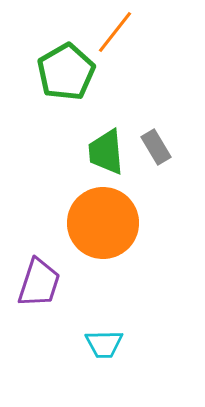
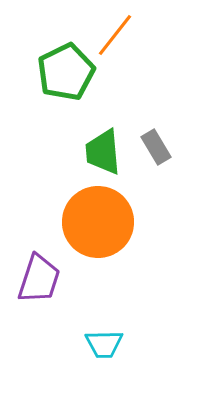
orange line: moved 3 px down
green pentagon: rotated 4 degrees clockwise
green trapezoid: moved 3 px left
orange circle: moved 5 px left, 1 px up
purple trapezoid: moved 4 px up
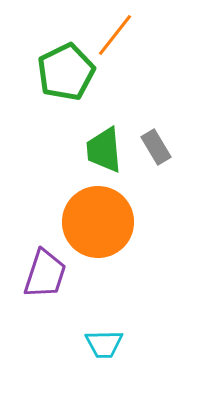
green trapezoid: moved 1 px right, 2 px up
purple trapezoid: moved 6 px right, 5 px up
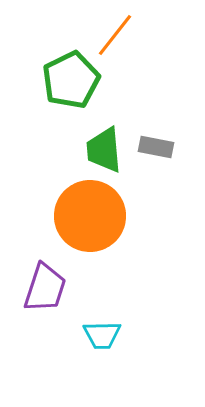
green pentagon: moved 5 px right, 8 px down
gray rectangle: rotated 48 degrees counterclockwise
orange circle: moved 8 px left, 6 px up
purple trapezoid: moved 14 px down
cyan trapezoid: moved 2 px left, 9 px up
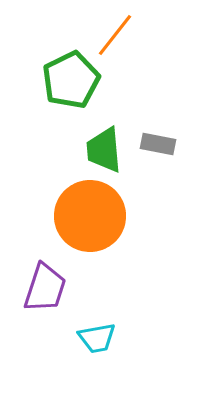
gray rectangle: moved 2 px right, 3 px up
cyan trapezoid: moved 5 px left, 3 px down; rotated 9 degrees counterclockwise
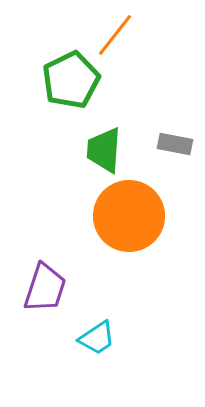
gray rectangle: moved 17 px right
green trapezoid: rotated 9 degrees clockwise
orange circle: moved 39 px right
cyan trapezoid: rotated 24 degrees counterclockwise
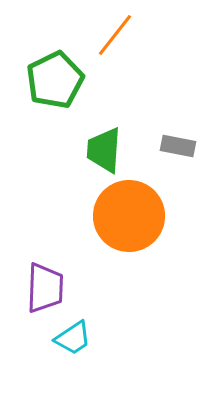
green pentagon: moved 16 px left
gray rectangle: moved 3 px right, 2 px down
purple trapezoid: rotated 16 degrees counterclockwise
cyan trapezoid: moved 24 px left
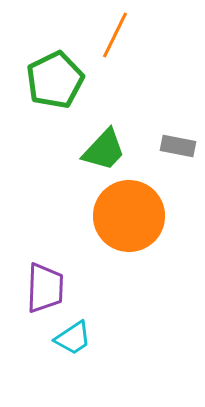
orange line: rotated 12 degrees counterclockwise
green trapezoid: rotated 141 degrees counterclockwise
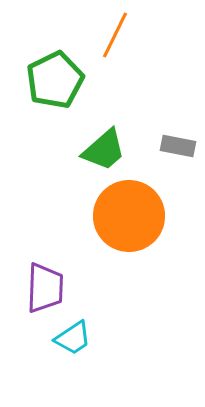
green trapezoid: rotated 6 degrees clockwise
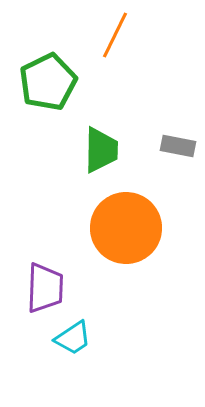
green pentagon: moved 7 px left, 2 px down
green trapezoid: moved 3 px left; rotated 48 degrees counterclockwise
orange circle: moved 3 px left, 12 px down
